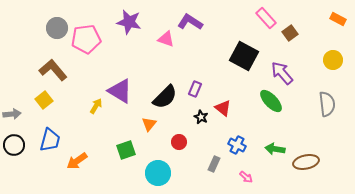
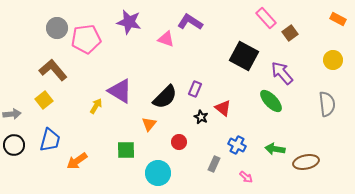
green square: rotated 18 degrees clockwise
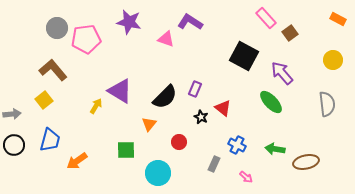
green ellipse: moved 1 px down
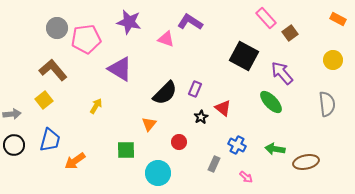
purple triangle: moved 22 px up
black semicircle: moved 4 px up
black star: rotated 16 degrees clockwise
orange arrow: moved 2 px left
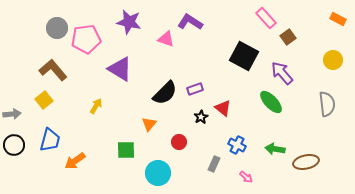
brown square: moved 2 px left, 4 px down
purple rectangle: rotated 49 degrees clockwise
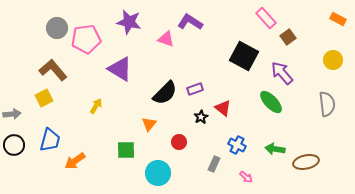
yellow square: moved 2 px up; rotated 12 degrees clockwise
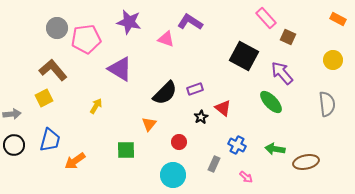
brown square: rotated 28 degrees counterclockwise
cyan circle: moved 15 px right, 2 px down
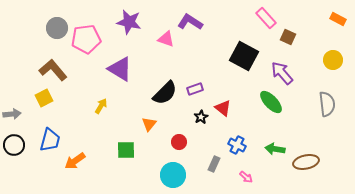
yellow arrow: moved 5 px right
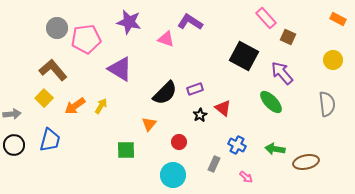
yellow square: rotated 18 degrees counterclockwise
black star: moved 1 px left, 2 px up
orange arrow: moved 55 px up
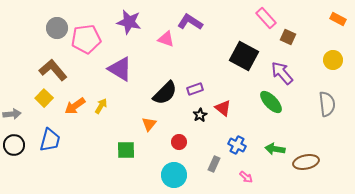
cyan circle: moved 1 px right
